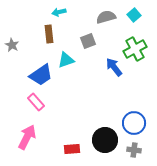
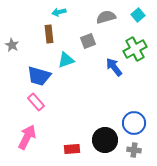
cyan square: moved 4 px right
blue trapezoid: moved 2 px left, 1 px down; rotated 50 degrees clockwise
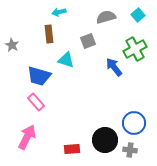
cyan triangle: rotated 36 degrees clockwise
gray cross: moved 4 px left
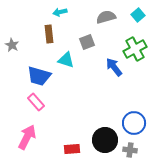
cyan arrow: moved 1 px right
gray square: moved 1 px left, 1 px down
